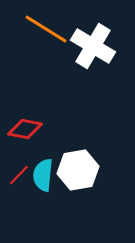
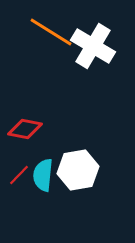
orange line: moved 5 px right, 3 px down
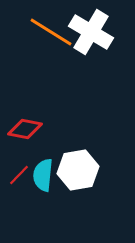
white cross: moved 2 px left, 14 px up
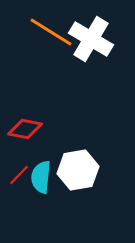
white cross: moved 7 px down
cyan semicircle: moved 2 px left, 2 px down
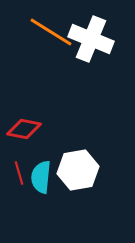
white cross: rotated 9 degrees counterclockwise
red diamond: moved 1 px left
red line: moved 2 px up; rotated 60 degrees counterclockwise
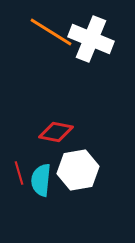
red diamond: moved 32 px right, 3 px down
cyan semicircle: moved 3 px down
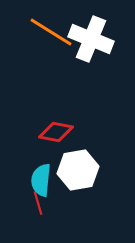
red line: moved 19 px right, 30 px down
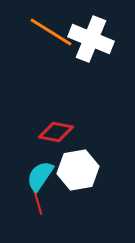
cyan semicircle: moved 1 px left, 4 px up; rotated 28 degrees clockwise
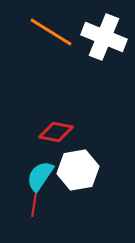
white cross: moved 13 px right, 2 px up
red line: moved 4 px left, 2 px down; rotated 25 degrees clockwise
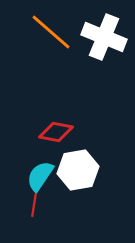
orange line: rotated 9 degrees clockwise
